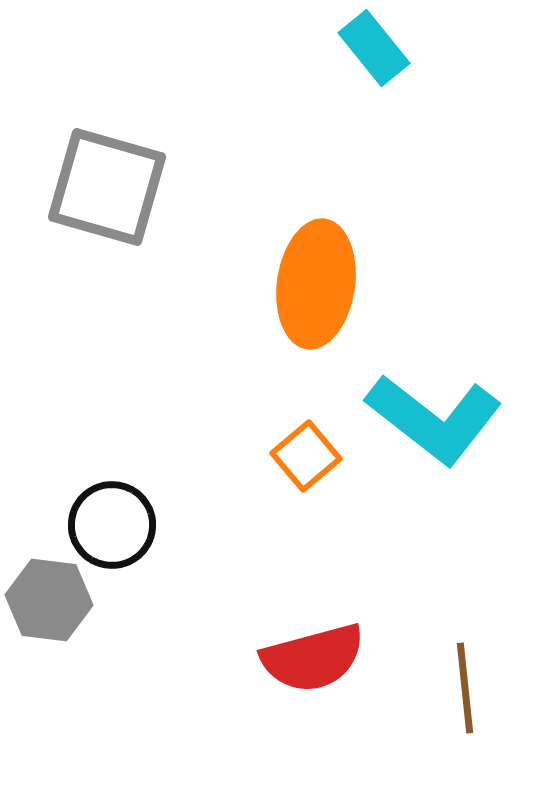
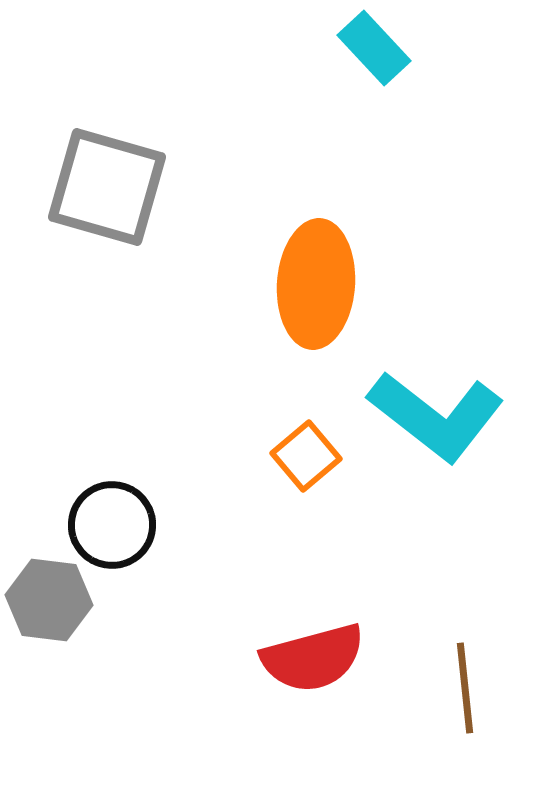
cyan rectangle: rotated 4 degrees counterclockwise
orange ellipse: rotated 4 degrees counterclockwise
cyan L-shape: moved 2 px right, 3 px up
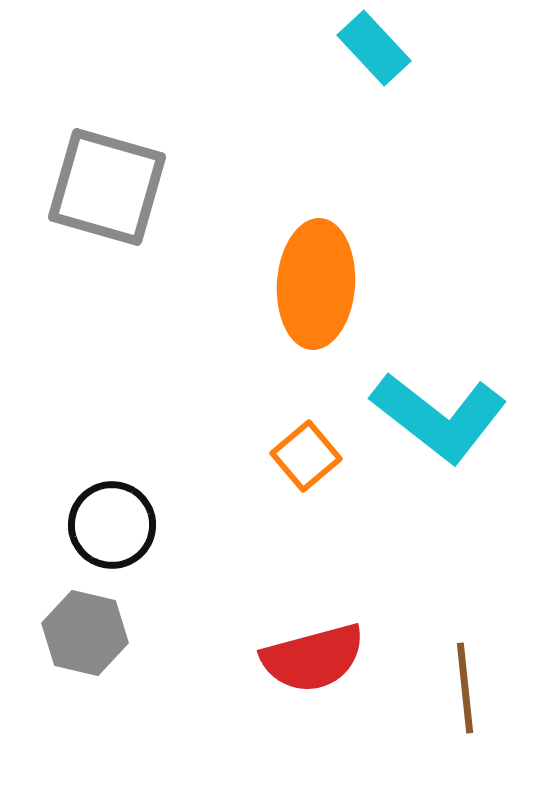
cyan L-shape: moved 3 px right, 1 px down
gray hexagon: moved 36 px right, 33 px down; rotated 6 degrees clockwise
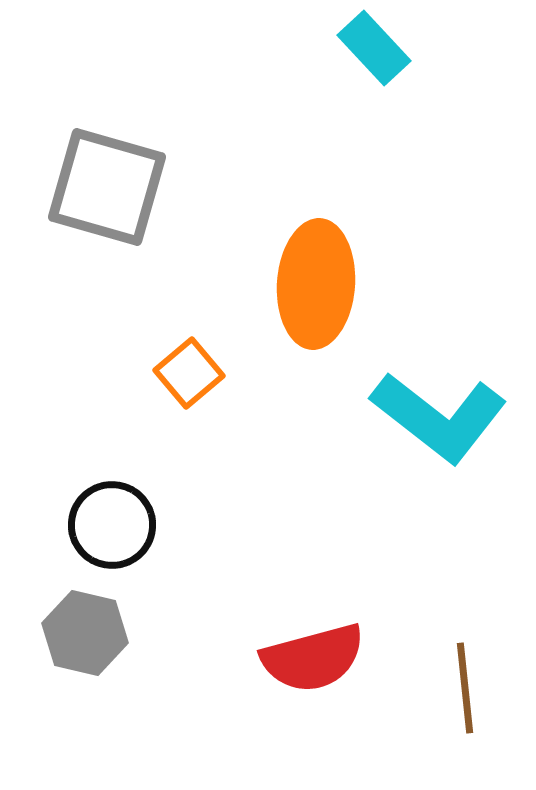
orange square: moved 117 px left, 83 px up
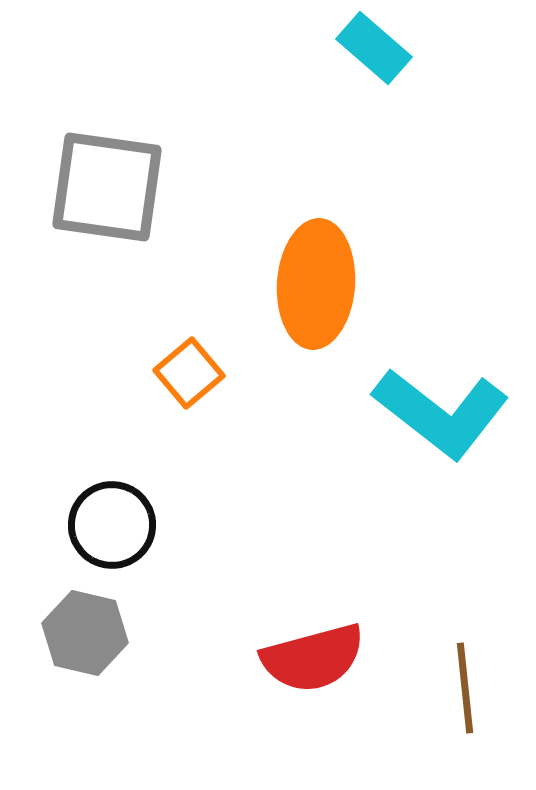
cyan rectangle: rotated 6 degrees counterclockwise
gray square: rotated 8 degrees counterclockwise
cyan L-shape: moved 2 px right, 4 px up
